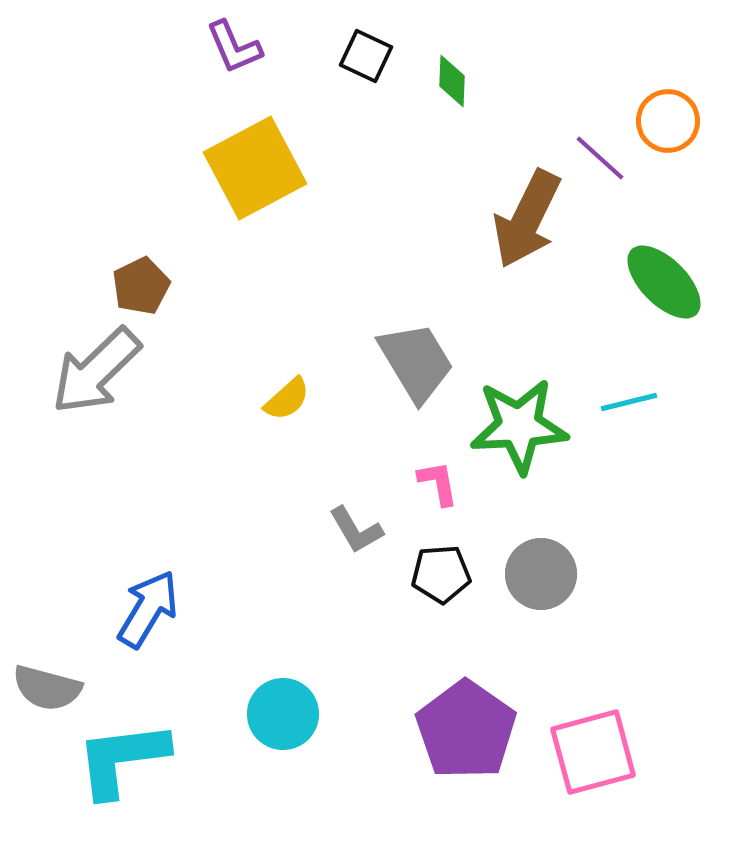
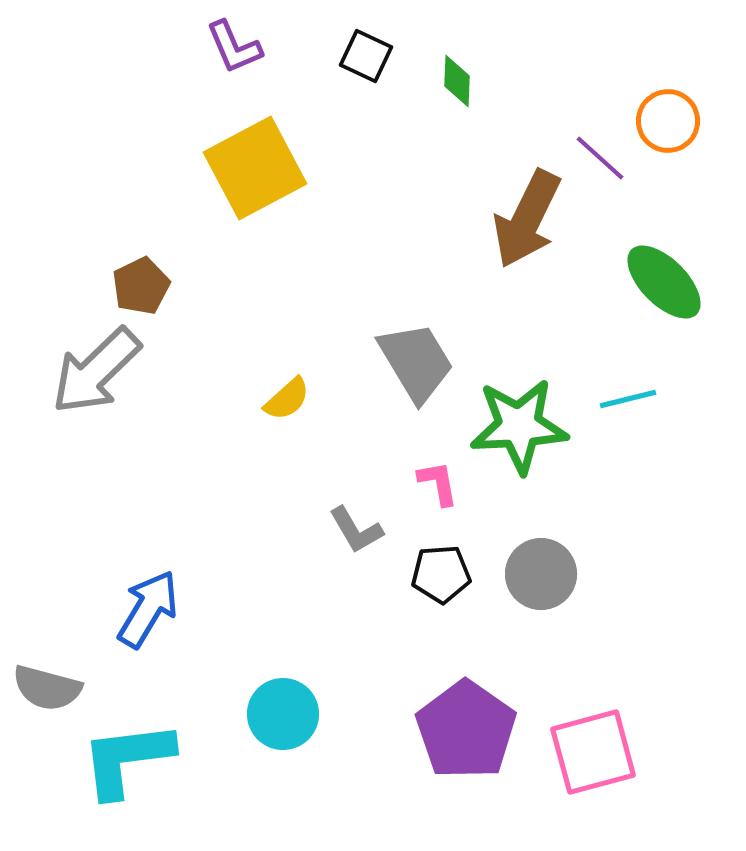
green diamond: moved 5 px right
cyan line: moved 1 px left, 3 px up
cyan L-shape: moved 5 px right
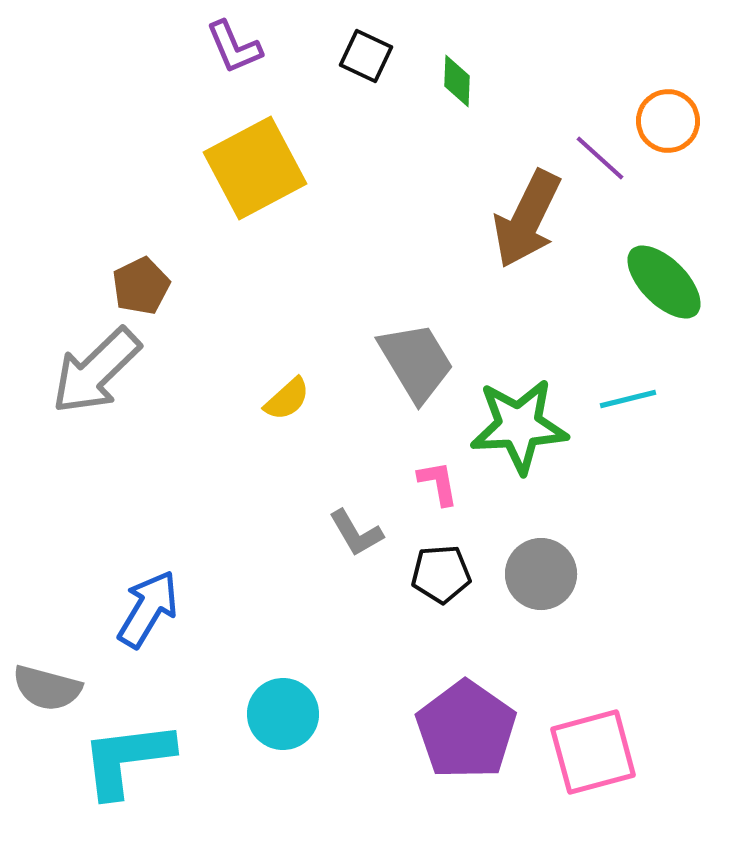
gray L-shape: moved 3 px down
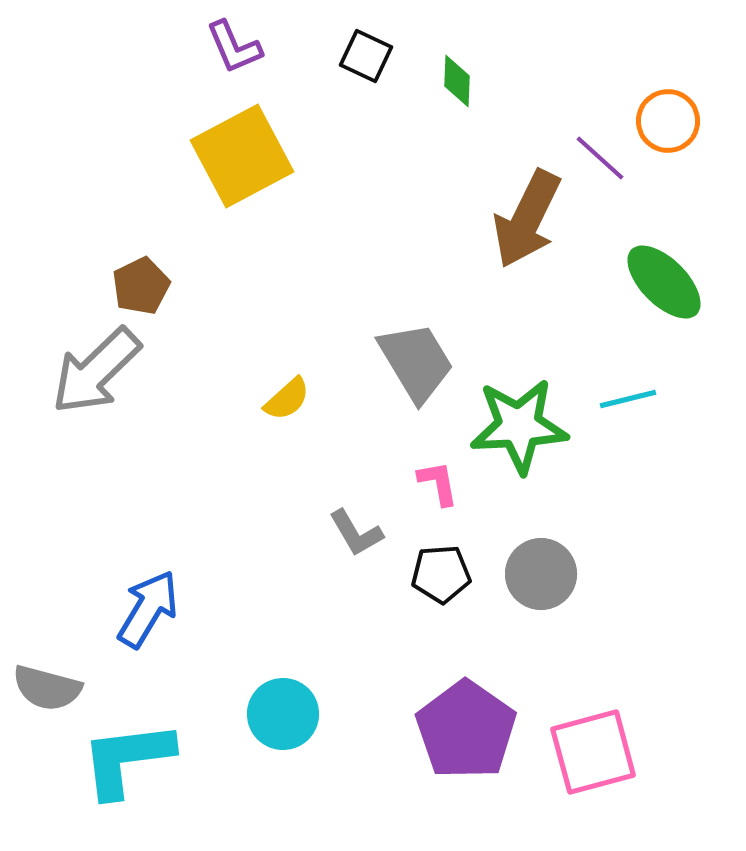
yellow square: moved 13 px left, 12 px up
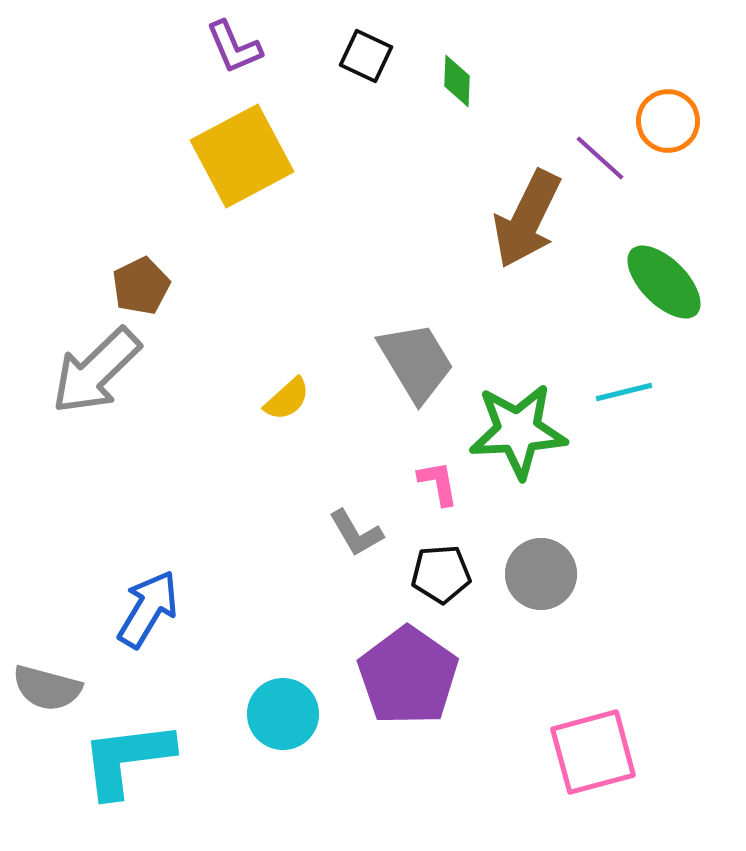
cyan line: moved 4 px left, 7 px up
green star: moved 1 px left, 5 px down
purple pentagon: moved 58 px left, 54 px up
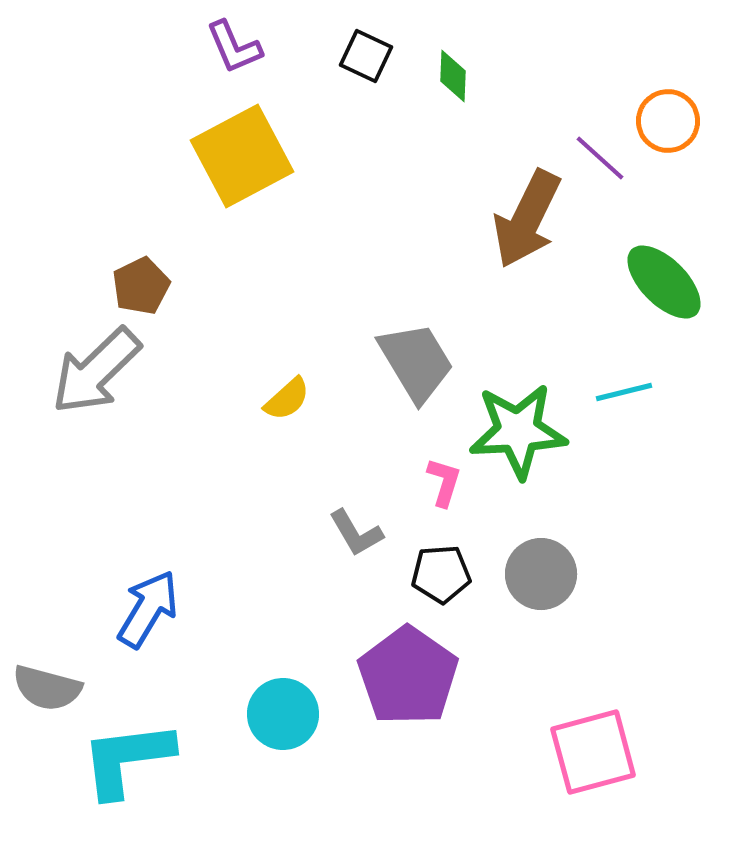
green diamond: moved 4 px left, 5 px up
pink L-shape: moved 6 px right, 1 px up; rotated 27 degrees clockwise
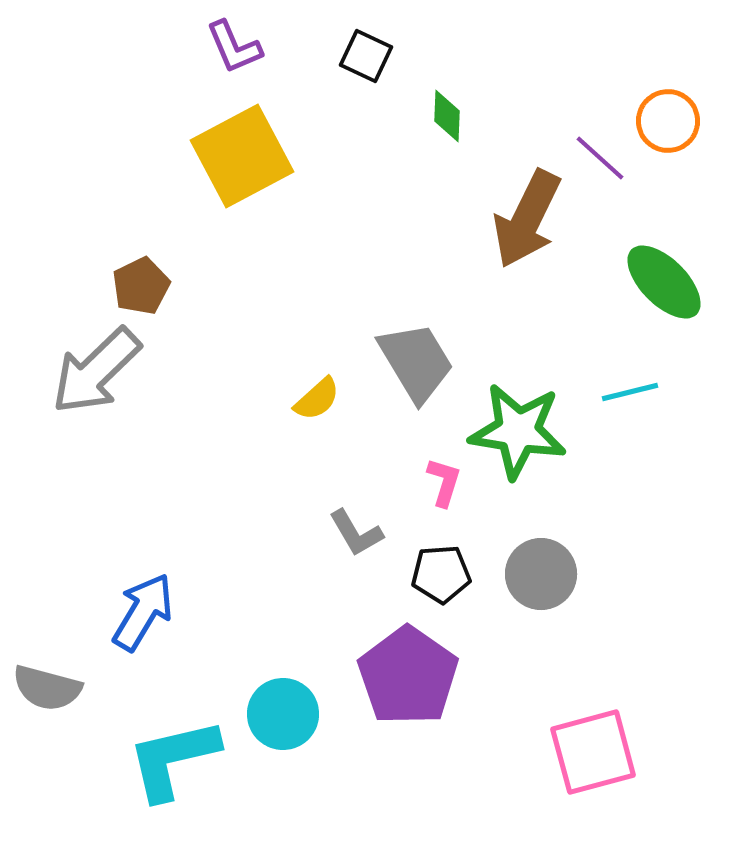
green diamond: moved 6 px left, 40 px down
cyan line: moved 6 px right
yellow semicircle: moved 30 px right
green star: rotated 12 degrees clockwise
blue arrow: moved 5 px left, 3 px down
cyan L-shape: moved 46 px right; rotated 6 degrees counterclockwise
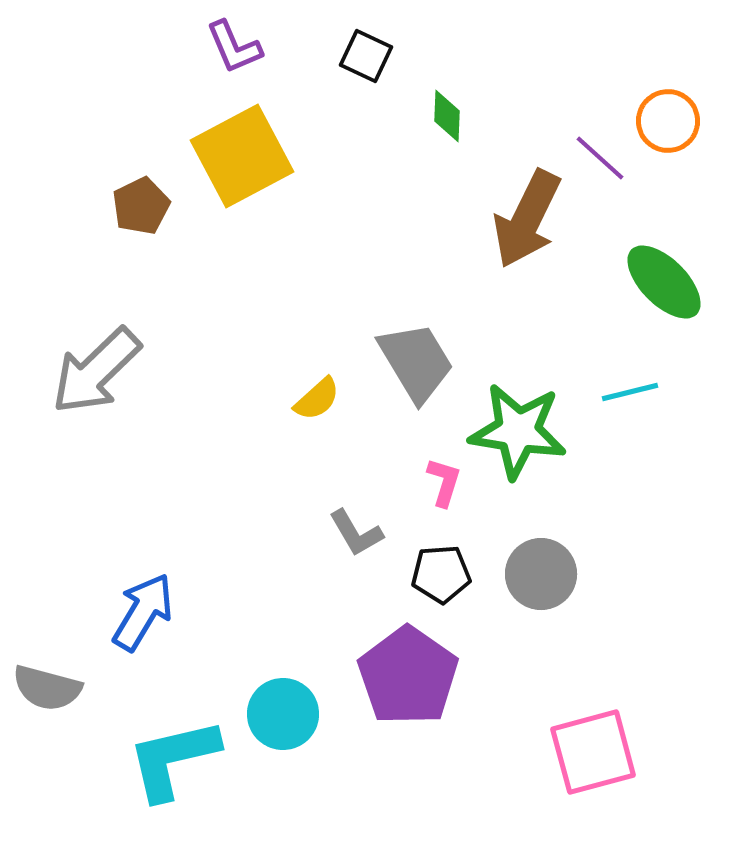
brown pentagon: moved 80 px up
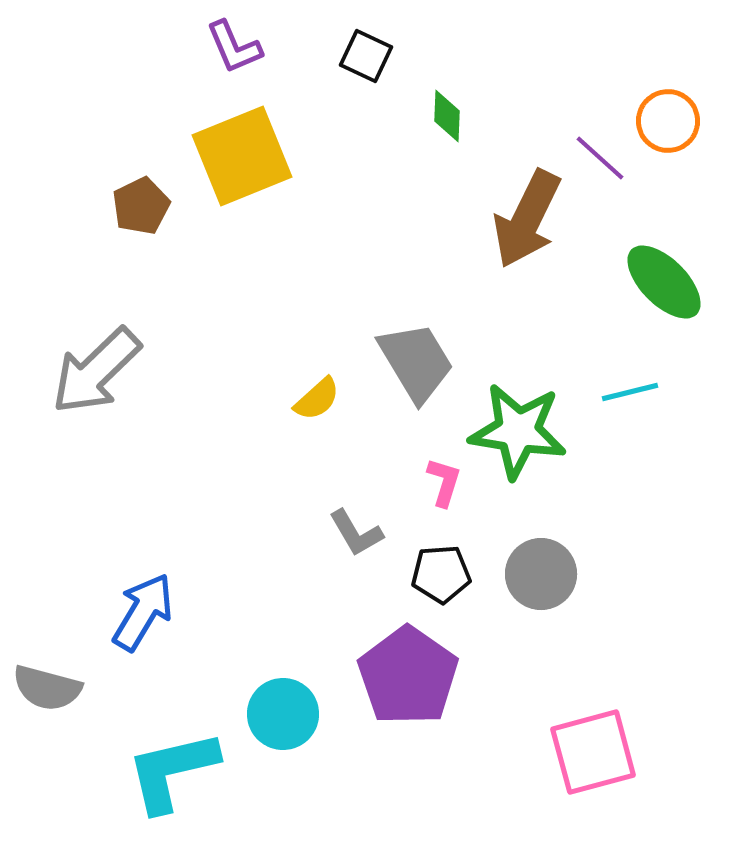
yellow square: rotated 6 degrees clockwise
cyan L-shape: moved 1 px left, 12 px down
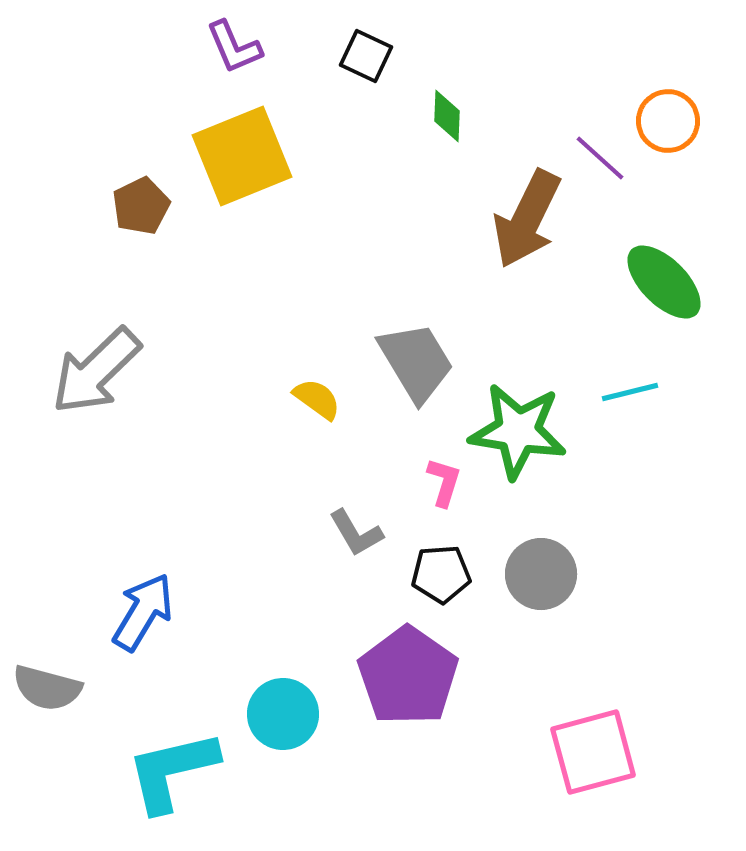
yellow semicircle: rotated 102 degrees counterclockwise
